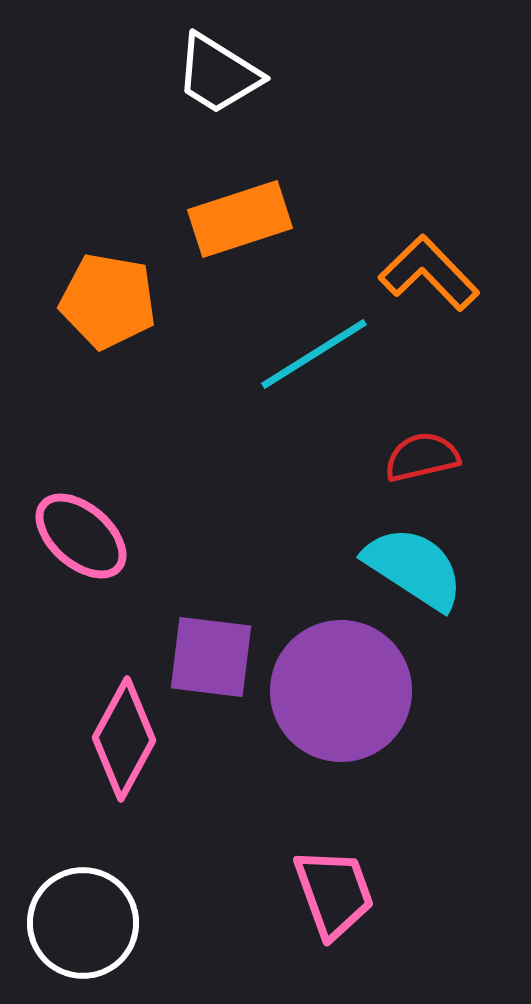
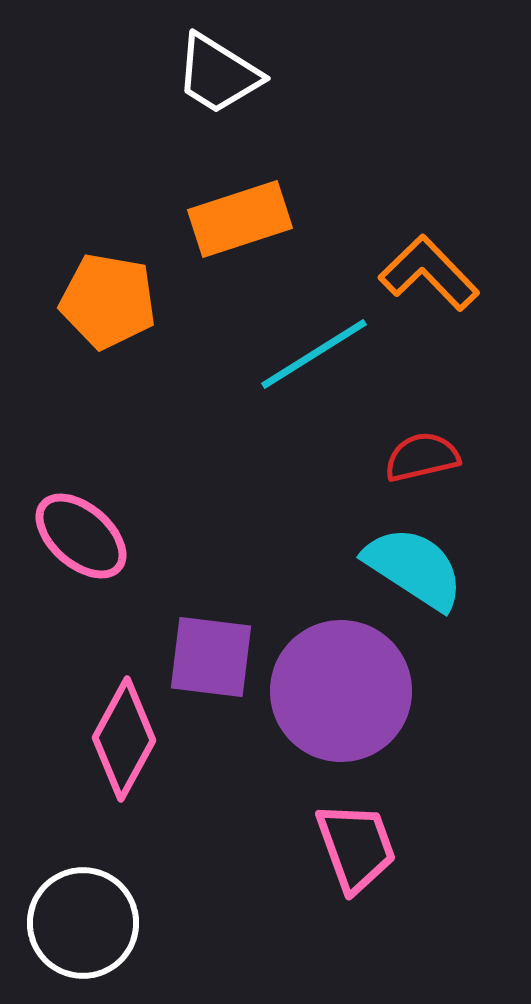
pink trapezoid: moved 22 px right, 46 px up
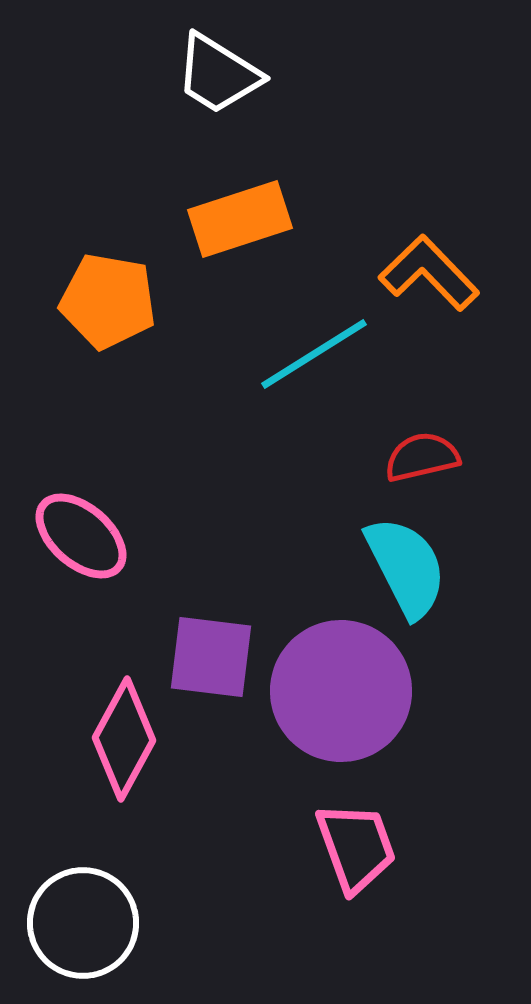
cyan semicircle: moved 8 px left, 1 px up; rotated 30 degrees clockwise
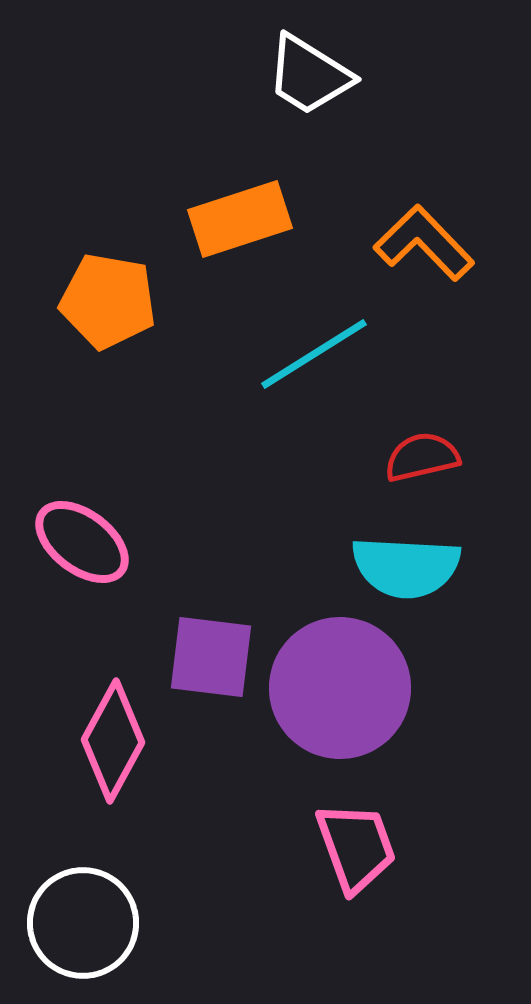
white trapezoid: moved 91 px right, 1 px down
orange L-shape: moved 5 px left, 30 px up
pink ellipse: moved 1 px right, 6 px down; rotated 4 degrees counterclockwise
cyan semicircle: rotated 120 degrees clockwise
purple circle: moved 1 px left, 3 px up
pink diamond: moved 11 px left, 2 px down
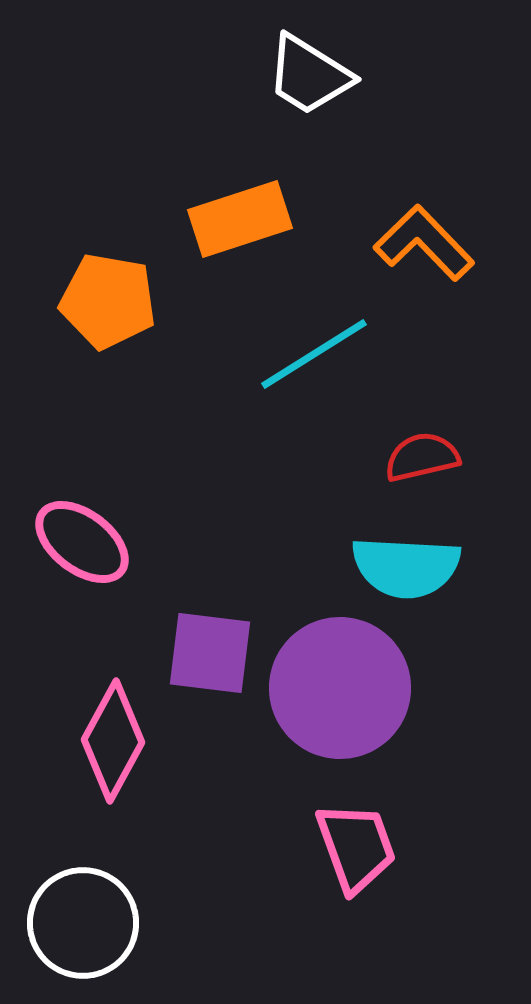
purple square: moved 1 px left, 4 px up
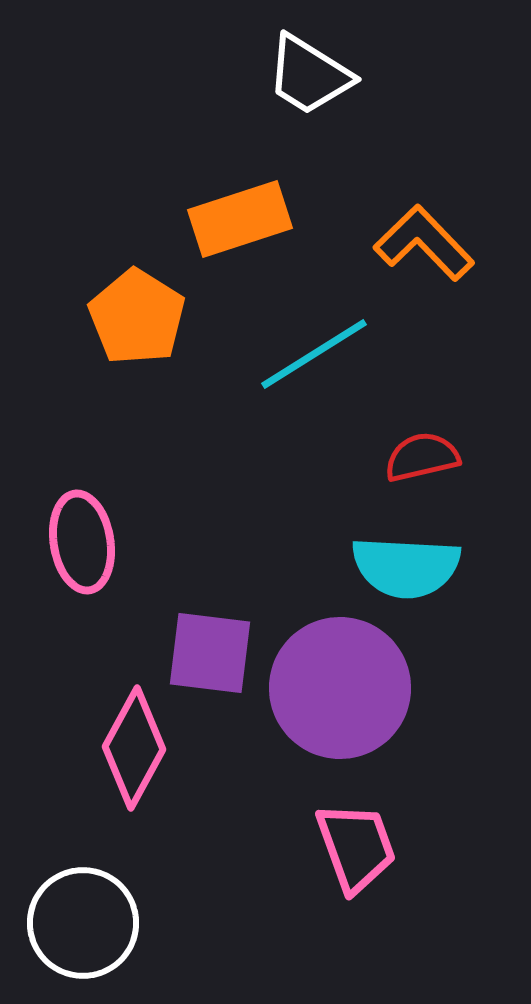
orange pentagon: moved 29 px right, 16 px down; rotated 22 degrees clockwise
pink ellipse: rotated 44 degrees clockwise
pink diamond: moved 21 px right, 7 px down
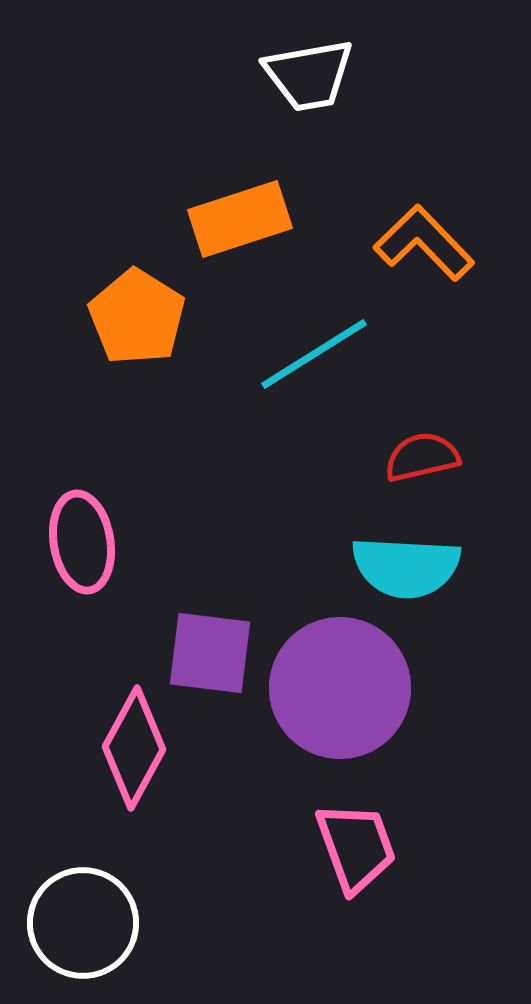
white trapezoid: rotated 42 degrees counterclockwise
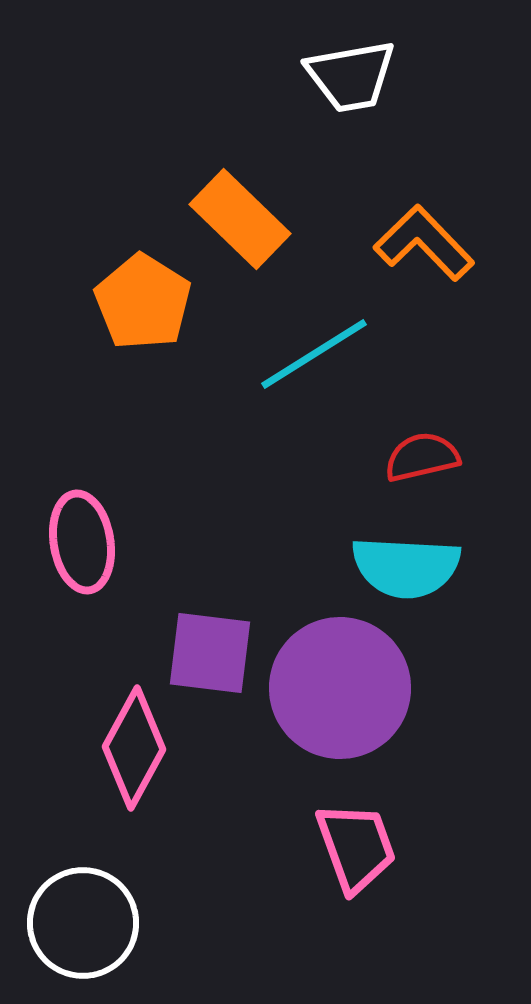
white trapezoid: moved 42 px right, 1 px down
orange rectangle: rotated 62 degrees clockwise
orange pentagon: moved 6 px right, 15 px up
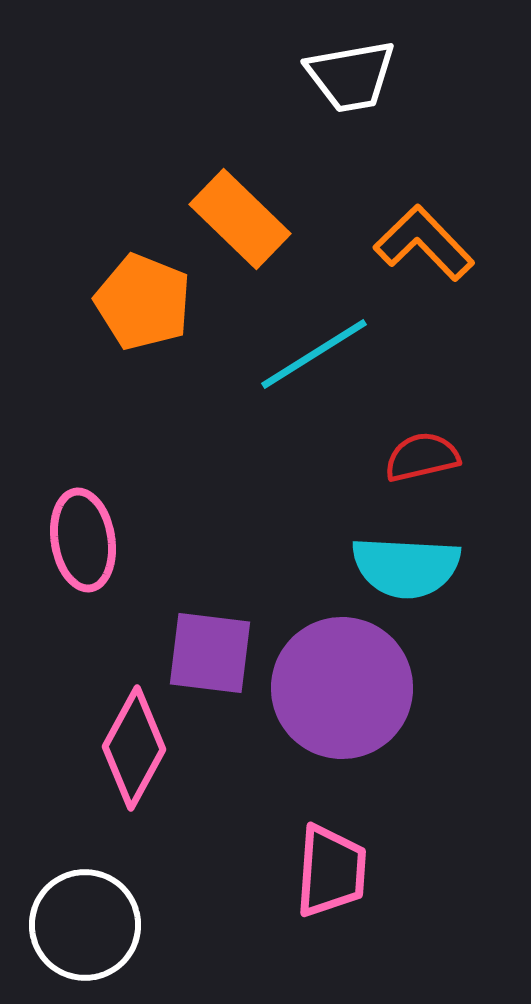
orange pentagon: rotated 10 degrees counterclockwise
pink ellipse: moved 1 px right, 2 px up
purple circle: moved 2 px right
pink trapezoid: moved 25 px left, 24 px down; rotated 24 degrees clockwise
white circle: moved 2 px right, 2 px down
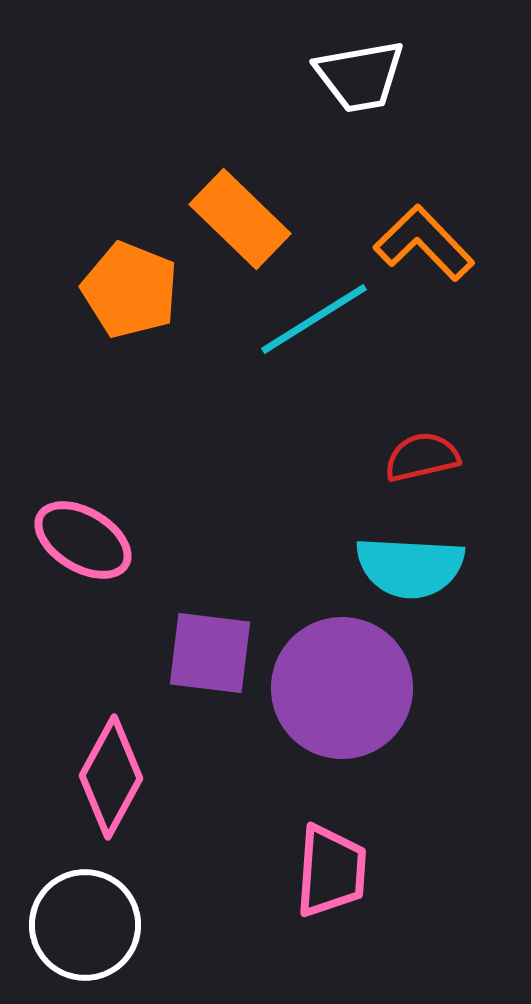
white trapezoid: moved 9 px right
orange pentagon: moved 13 px left, 12 px up
cyan line: moved 35 px up
pink ellipse: rotated 50 degrees counterclockwise
cyan semicircle: moved 4 px right
pink diamond: moved 23 px left, 29 px down
